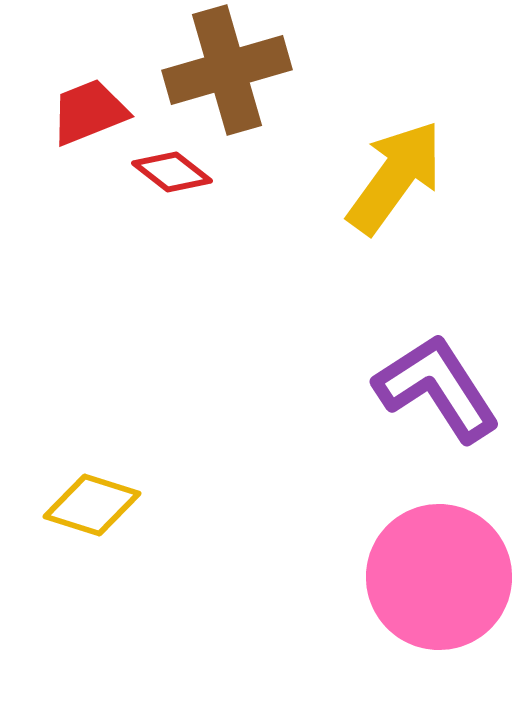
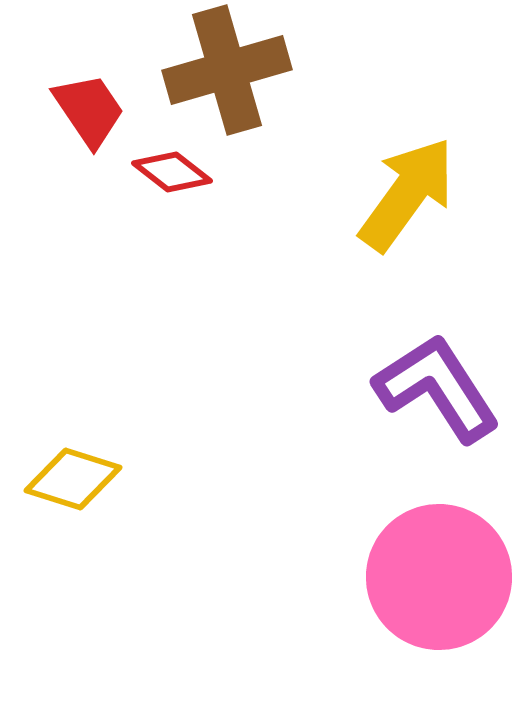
red trapezoid: moved 2 px up; rotated 78 degrees clockwise
yellow arrow: moved 12 px right, 17 px down
yellow diamond: moved 19 px left, 26 px up
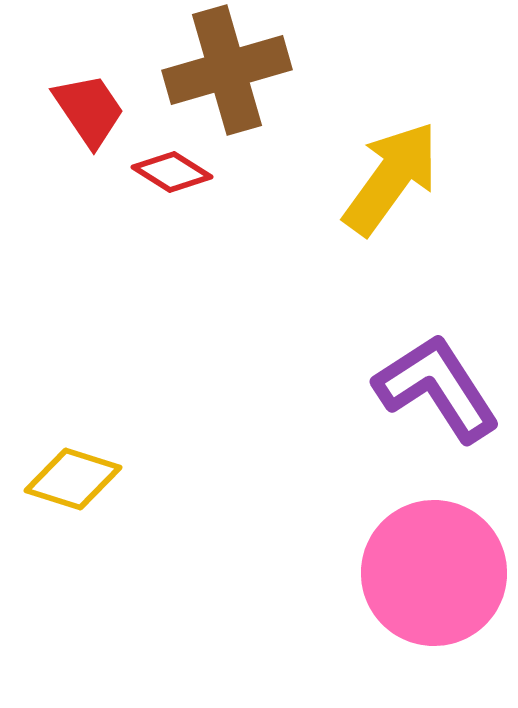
red diamond: rotated 6 degrees counterclockwise
yellow arrow: moved 16 px left, 16 px up
pink circle: moved 5 px left, 4 px up
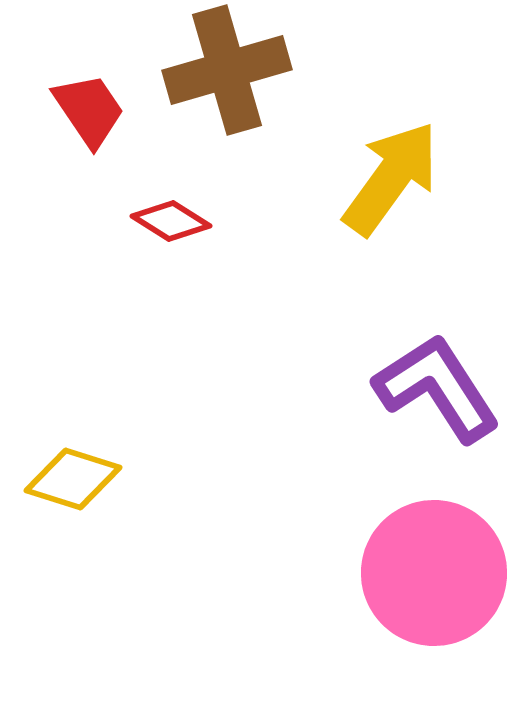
red diamond: moved 1 px left, 49 px down
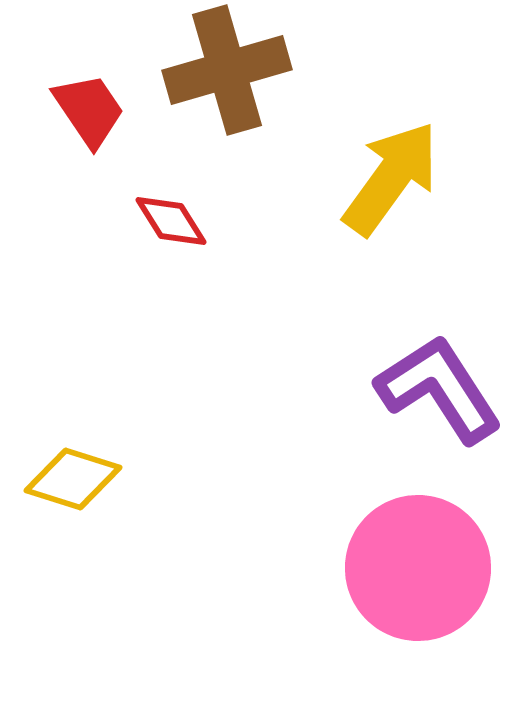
red diamond: rotated 26 degrees clockwise
purple L-shape: moved 2 px right, 1 px down
pink circle: moved 16 px left, 5 px up
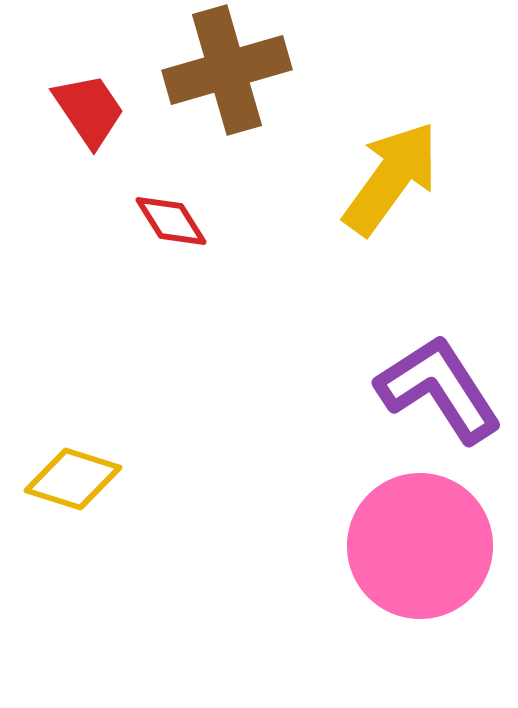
pink circle: moved 2 px right, 22 px up
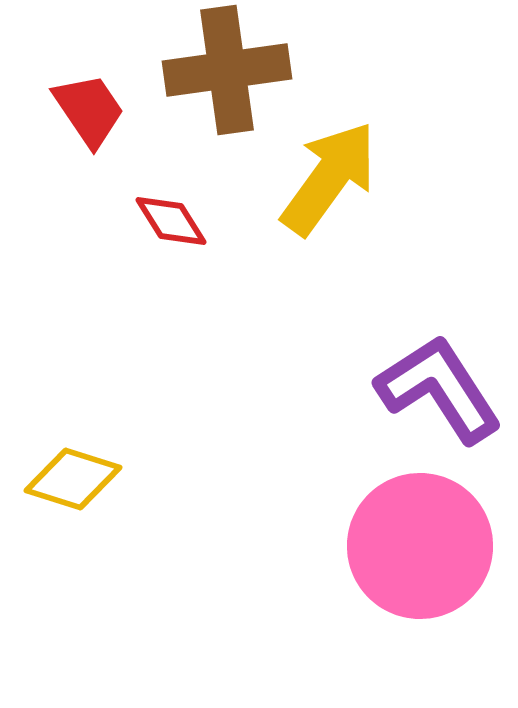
brown cross: rotated 8 degrees clockwise
yellow arrow: moved 62 px left
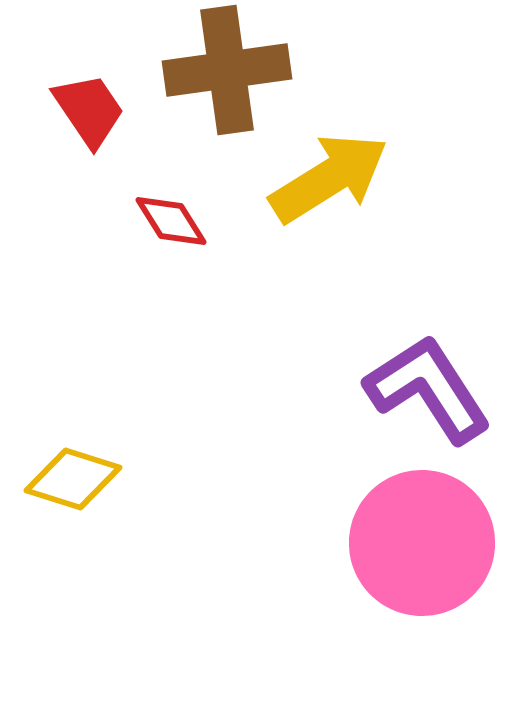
yellow arrow: rotated 22 degrees clockwise
purple L-shape: moved 11 px left
pink circle: moved 2 px right, 3 px up
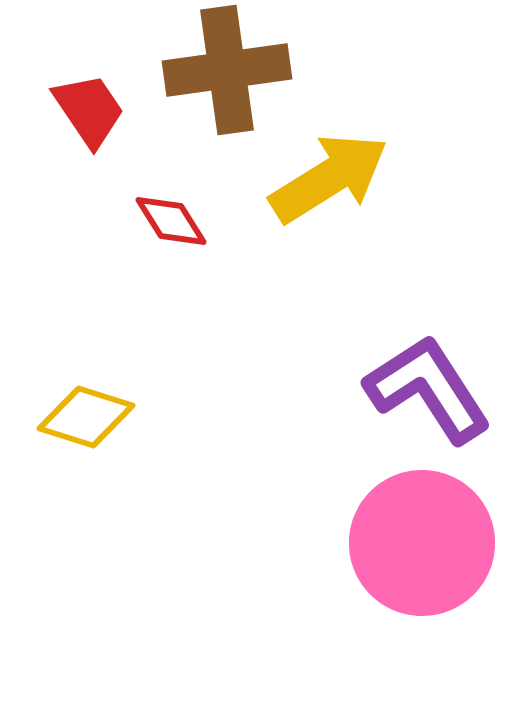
yellow diamond: moved 13 px right, 62 px up
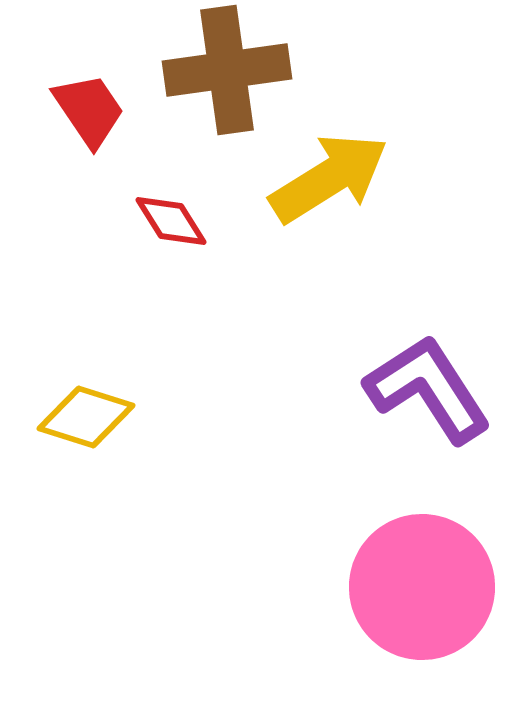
pink circle: moved 44 px down
